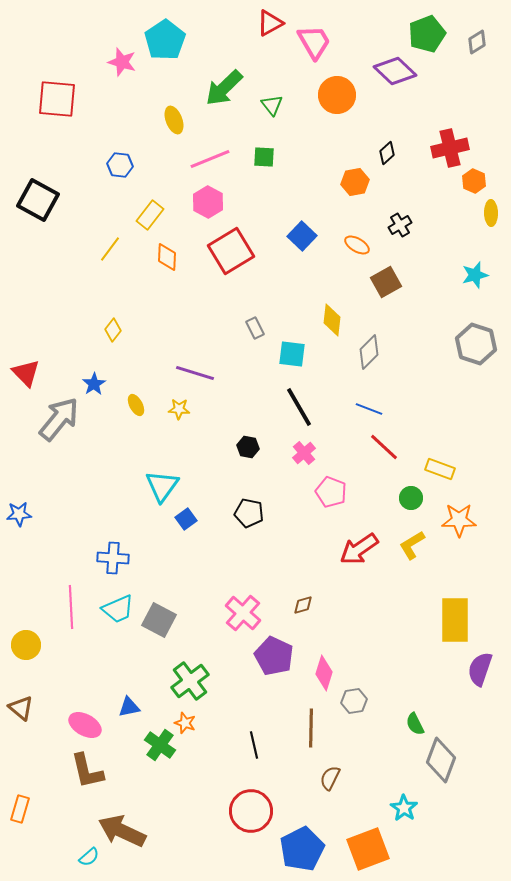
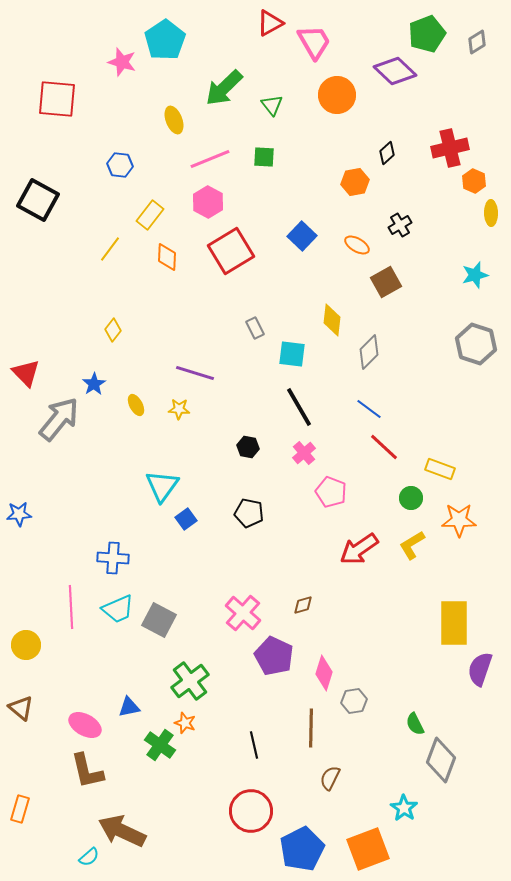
blue line at (369, 409): rotated 16 degrees clockwise
yellow rectangle at (455, 620): moved 1 px left, 3 px down
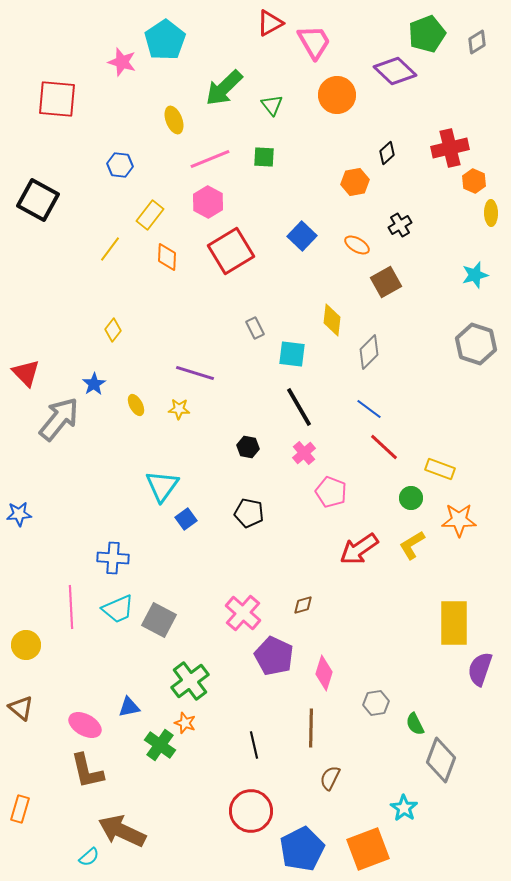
gray hexagon at (354, 701): moved 22 px right, 2 px down
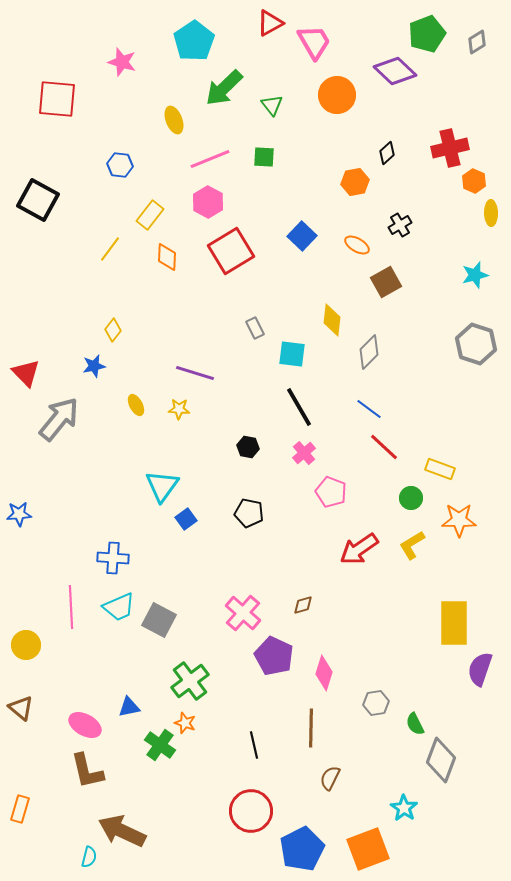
cyan pentagon at (165, 40): moved 29 px right, 1 px down
blue star at (94, 384): moved 18 px up; rotated 20 degrees clockwise
cyan trapezoid at (118, 609): moved 1 px right, 2 px up
cyan semicircle at (89, 857): rotated 35 degrees counterclockwise
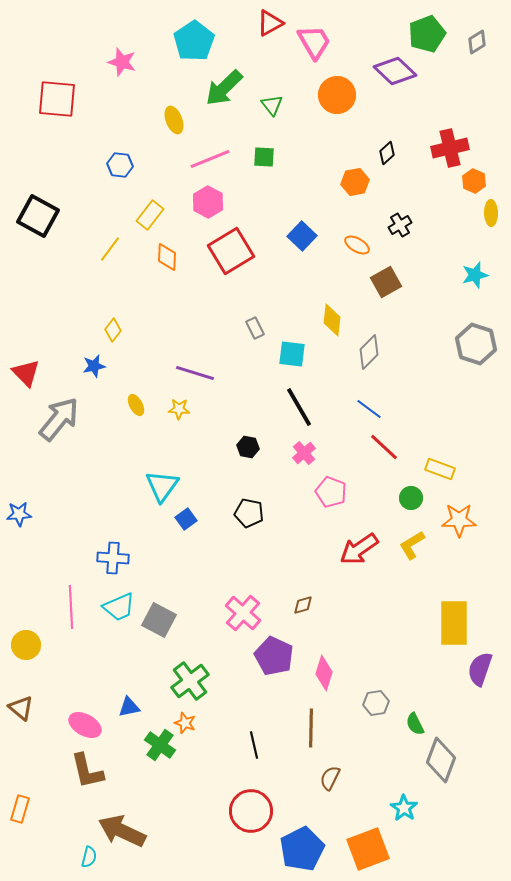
black square at (38, 200): moved 16 px down
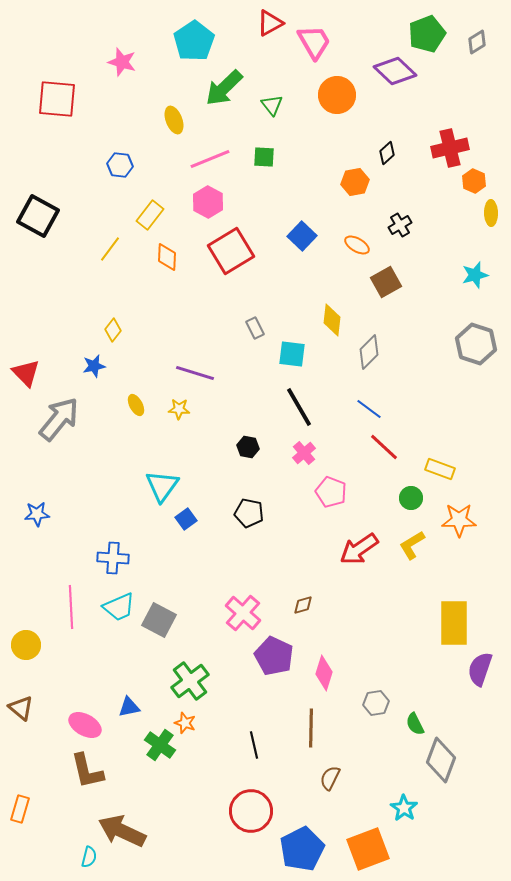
blue star at (19, 514): moved 18 px right
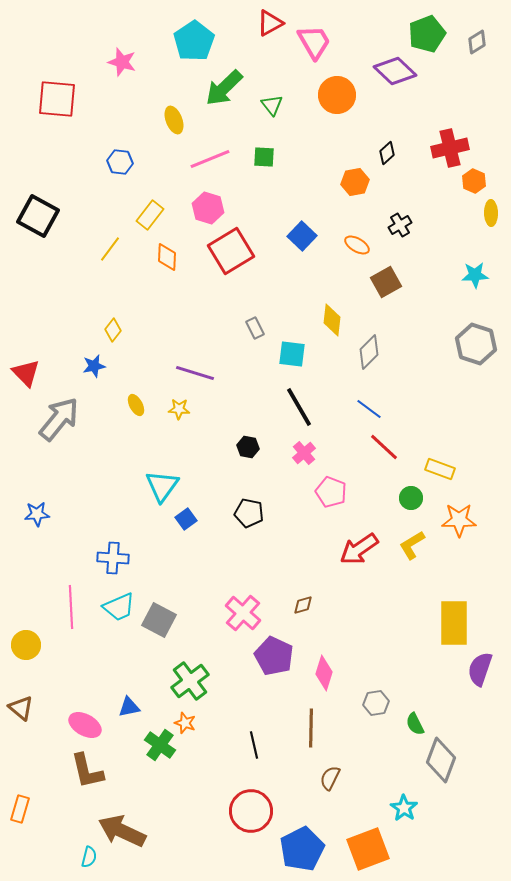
blue hexagon at (120, 165): moved 3 px up
pink hexagon at (208, 202): moved 6 px down; rotated 12 degrees counterclockwise
cyan star at (475, 275): rotated 12 degrees clockwise
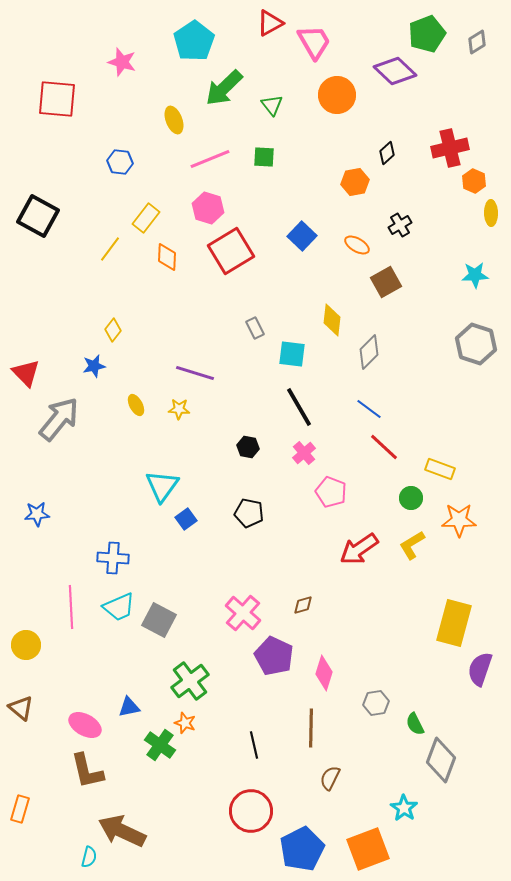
yellow rectangle at (150, 215): moved 4 px left, 3 px down
yellow rectangle at (454, 623): rotated 15 degrees clockwise
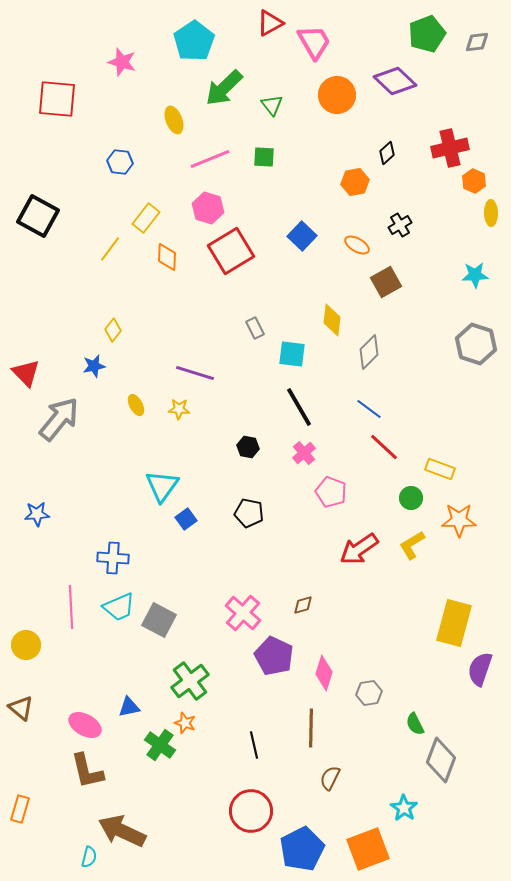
gray diamond at (477, 42): rotated 25 degrees clockwise
purple diamond at (395, 71): moved 10 px down
gray hexagon at (376, 703): moved 7 px left, 10 px up
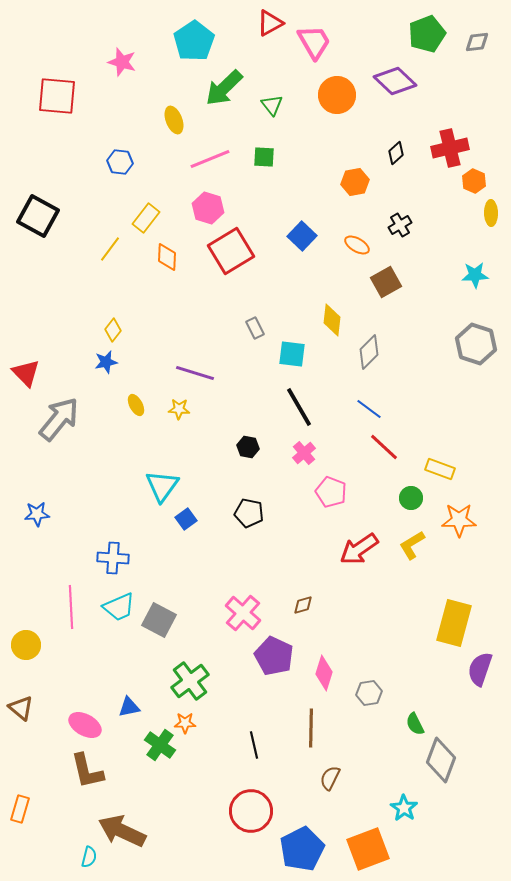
red square at (57, 99): moved 3 px up
black diamond at (387, 153): moved 9 px right
blue star at (94, 366): moved 12 px right, 4 px up
orange star at (185, 723): rotated 20 degrees counterclockwise
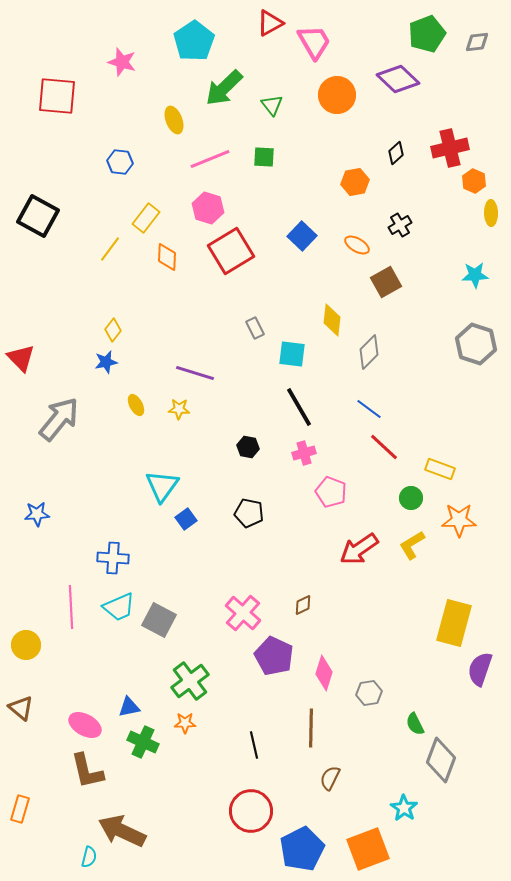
purple diamond at (395, 81): moved 3 px right, 2 px up
red triangle at (26, 373): moved 5 px left, 15 px up
pink cross at (304, 453): rotated 25 degrees clockwise
brown diamond at (303, 605): rotated 10 degrees counterclockwise
green cross at (160, 745): moved 17 px left, 3 px up; rotated 12 degrees counterclockwise
